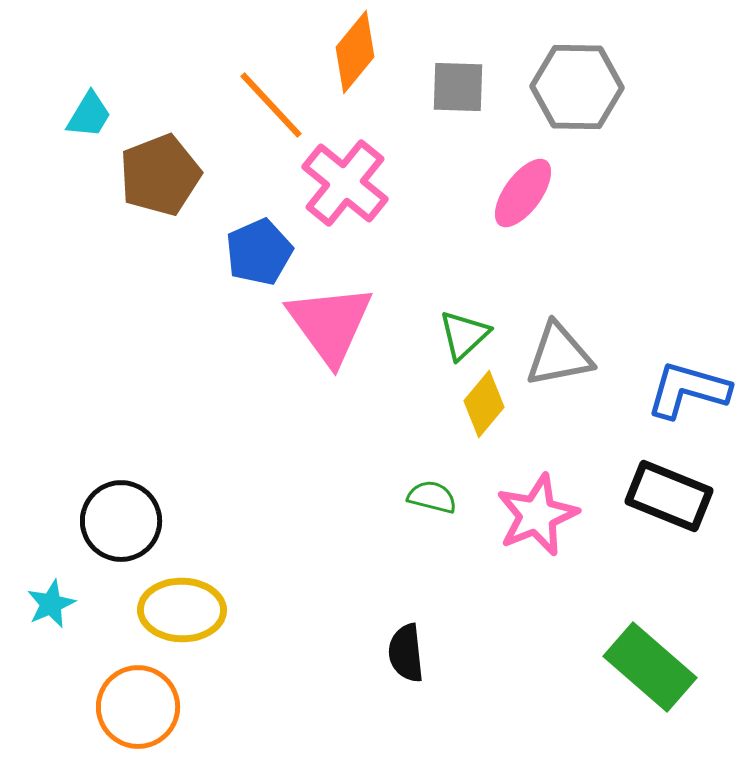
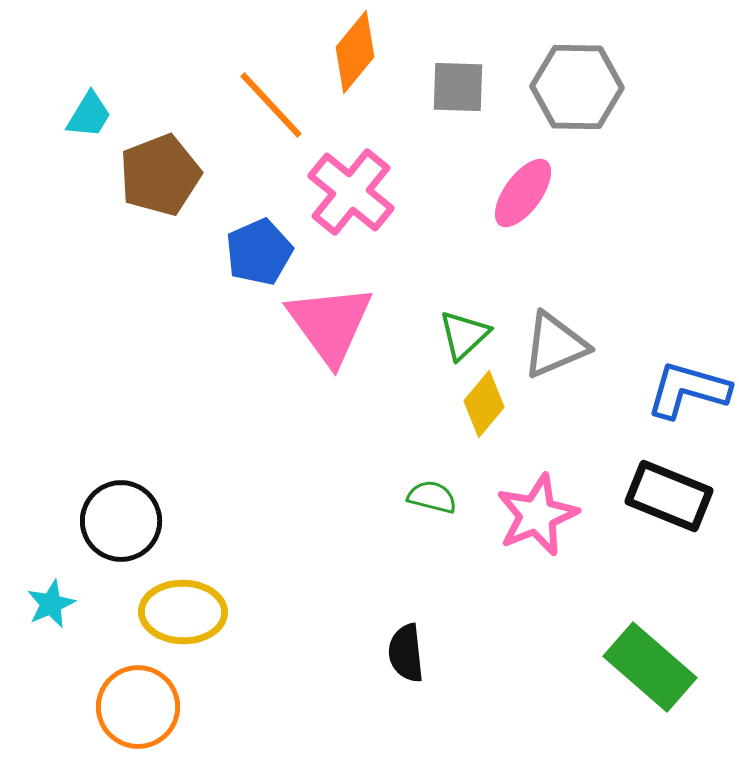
pink cross: moved 6 px right, 9 px down
gray triangle: moved 4 px left, 10 px up; rotated 12 degrees counterclockwise
yellow ellipse: moved 1 px right, 2 px down
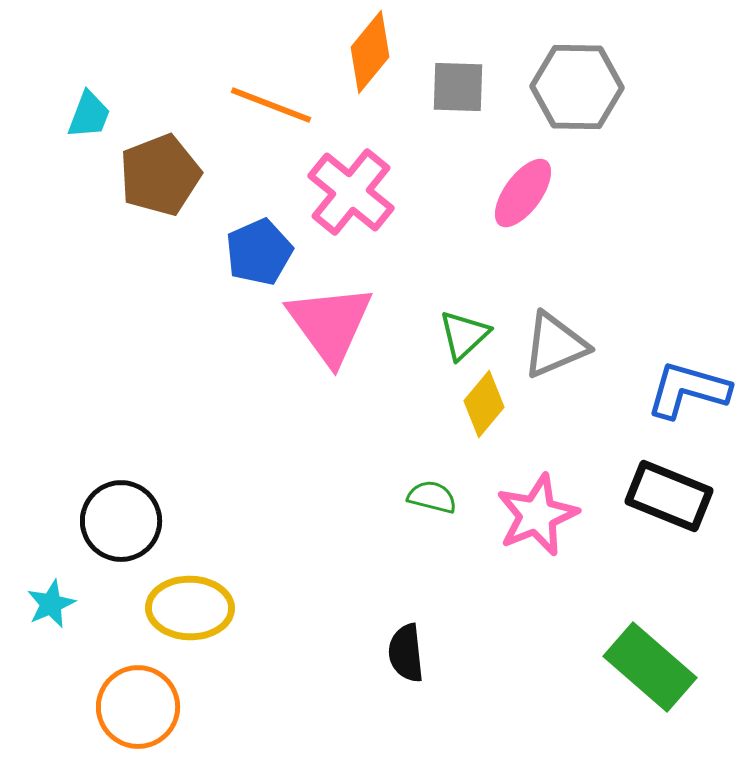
orange diamond: moved 15 px right
orange line: rotated 26 degrees counterclockwise
cyan trapezoid: rotated 10 degrees counterclockwise
yellow ellipse: moved 7 px right, 4 px up
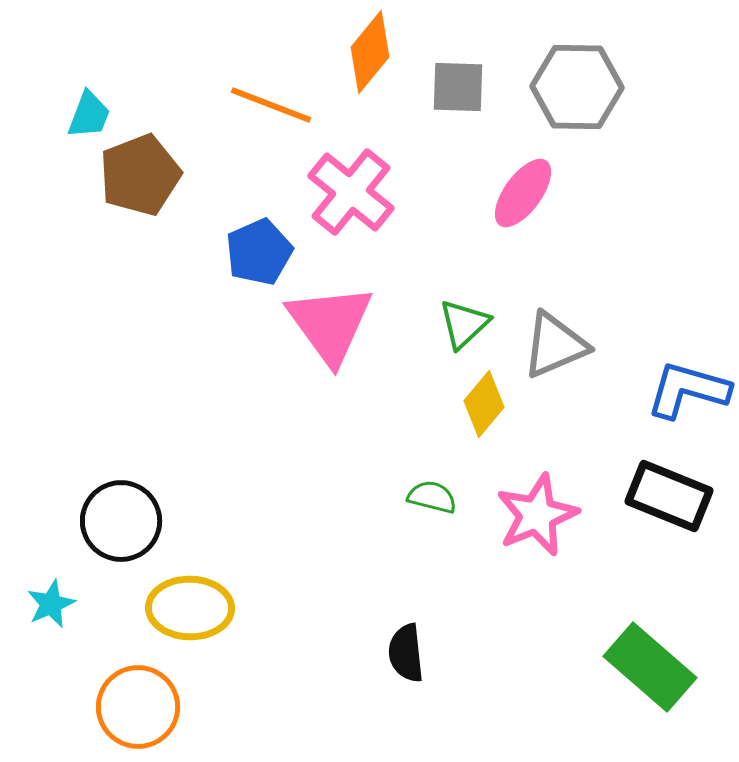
brown pentagon: moved 20 px left
green triangle: moved 11 px up
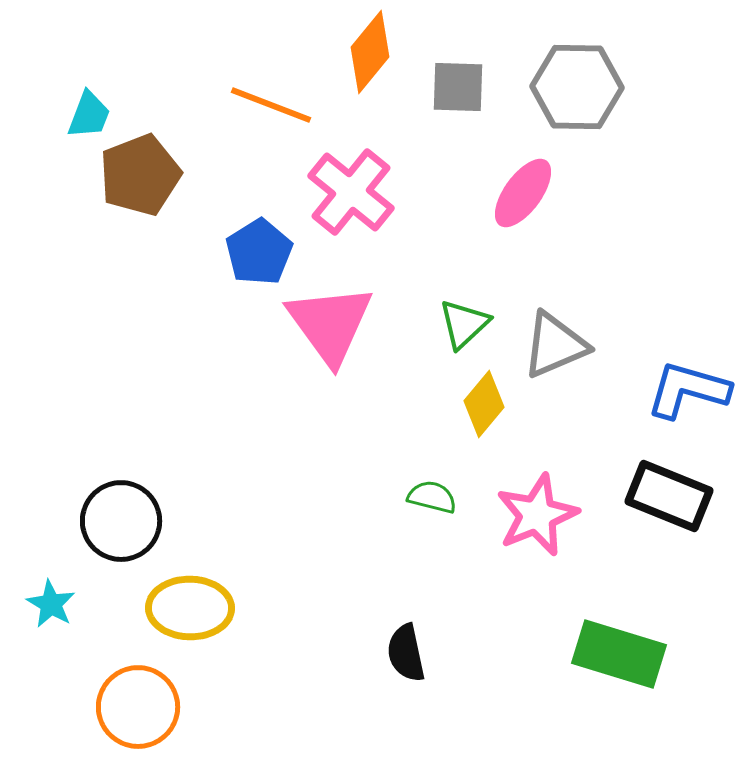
blue pentagon: rotated 8 degrees counterclockwise
cyan star: rotated 18 degrees counterclockwise
black semicircle: rotated 6 degrees counterclockwise
green rectangle: moved 31 px left, 13 px up; rotated 24 degrees counterclockwise
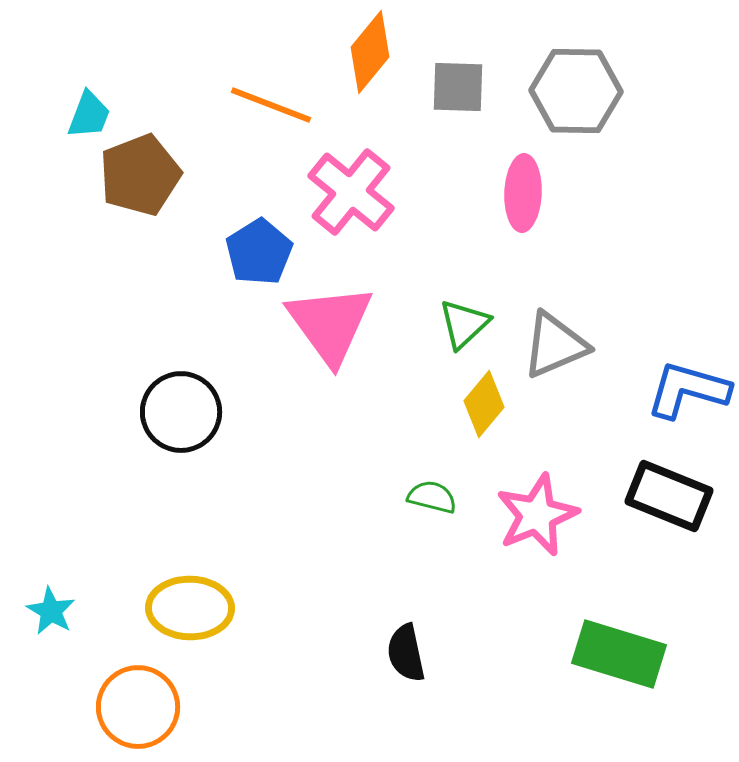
gray hexagon: moved 1 px left, 4 px down
pink ellipse: rotated 34 degrees counterclockwise
black circle: moved 60 px right, 109 px up
cyan star: moved 7 px down
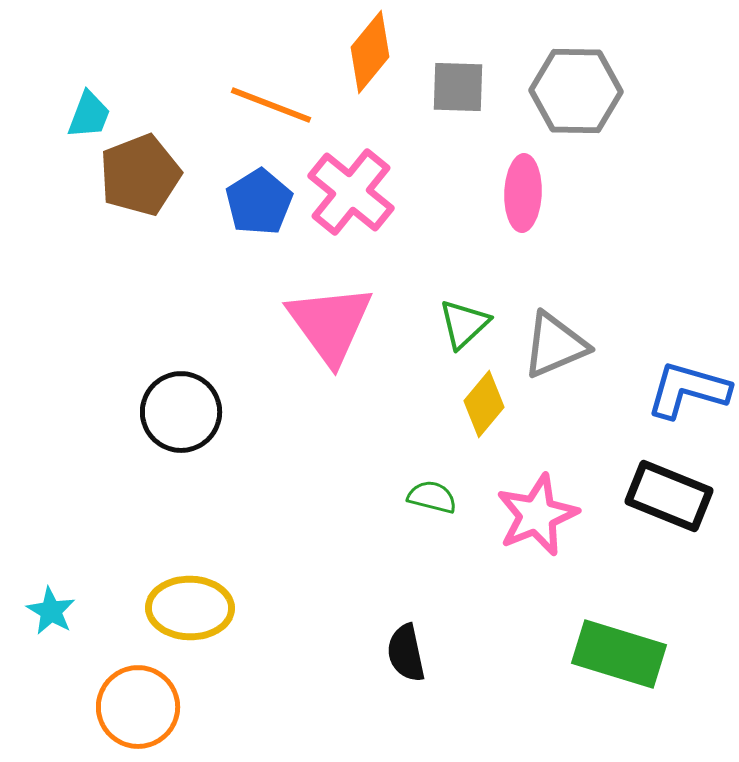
blue pentagon: moved 50 px up
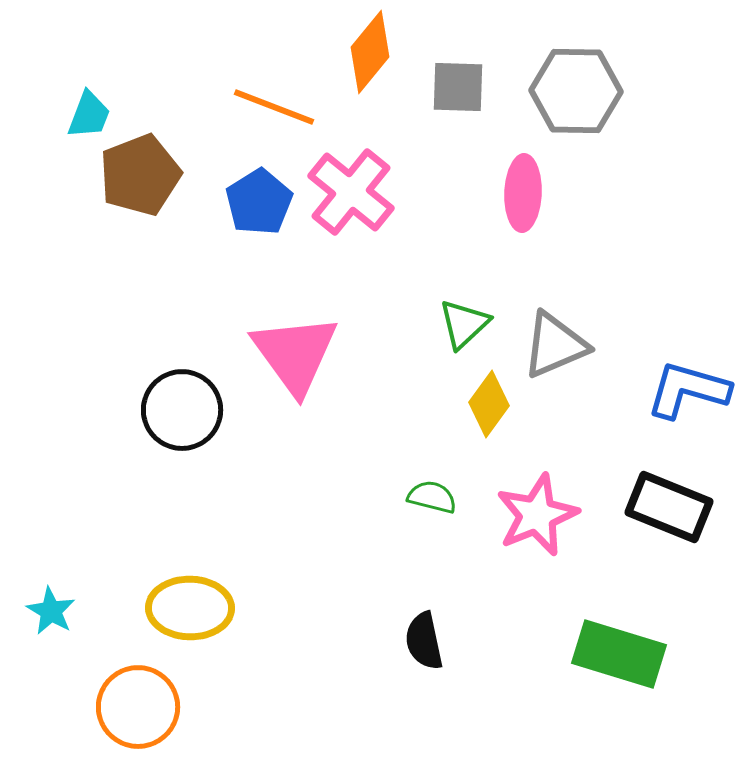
orange line: moved 3 px right, 2 px down
pink triangle: moved 35 px left, 30 px down
yellow diamond: moved 5 px right; rotated 4 degrees counterclockwise
black circle: moved 1 px right, 2 px up
black rectangle: moved 11 px down
black semicircle: moved 18 px right, 12 px up
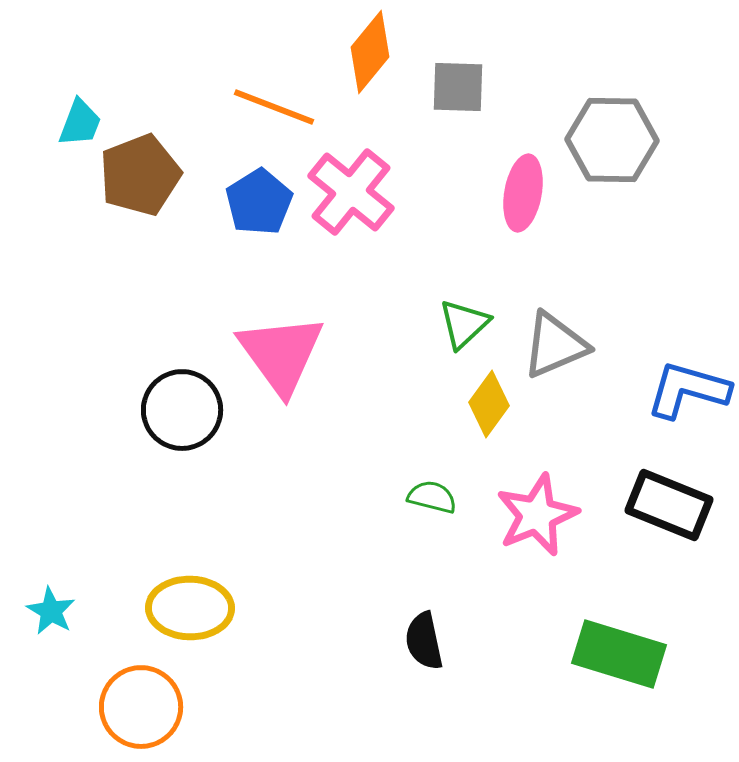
gray hexagon: moved 36 px right, 49 px down
cyan trapezoid: moved 9 px left, 8 px down
pink ellipse: rotated 8 degrees clockwise
pink triangle: moved 14 px left
black rectangle: moved 2 px up
orange circle: moved 3 px right
